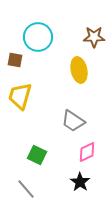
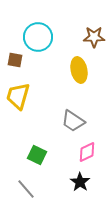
yellow trapezoid: moved 2 px left
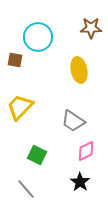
brown star: moved 3 px left, 9 px up
yellow trapezoid: moved 2 px right, 11 px down; rotated 28 degrees clockwise
pink diamond: moved 1 px left, 1 px up
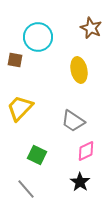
brown star: rotated 25 degrees clockwise
yellow trapezoid: moved 1 px down
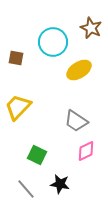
cyan circle: moved 15 px right, 5 px down
brown square: moved 1 px right, 2 px up
yellow ellipse: rotated 70 degrees clockwise
yellow trapezoid: moved 2 px left, 1 px up
gray trapezoid: moved 3 px right
black star: moved 20 px left, 2 px down; rotated 24 degrees counterclockwise
